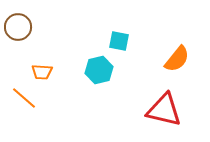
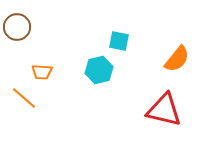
brown circle: moved 1 px left
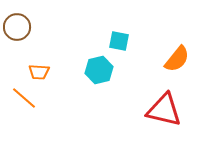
orange trapezoid: moved 3 px left
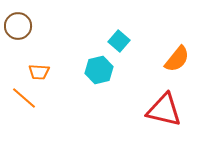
brown circle: moved 1 px right, 1 px up
cyan square: rotated 30 degrees clockwise
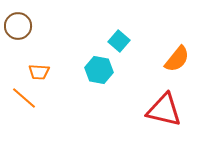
cyan hexagon: rotated 24 degrees clockwise
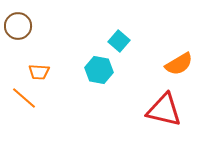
orange semicircle: moved 2 px right, 5 px down; rotated 20 degrees clockwise
